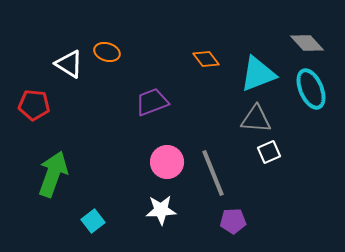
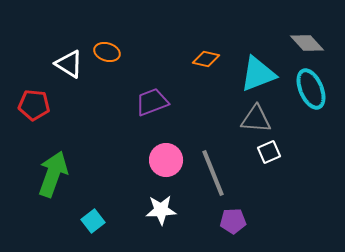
orange diamond: rotated 40 degrees counterclockwise
pink circle: moved 1 px left, 2 px up
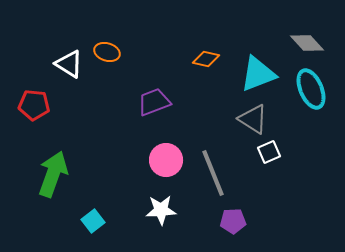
purple trapezoid: moved 2 px right
gray triangle: moved 3 px left; rotated 28 degrees clockwise
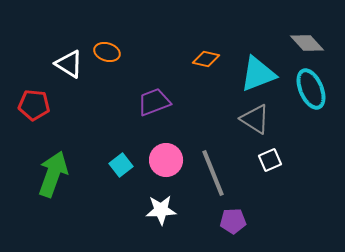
gray triangle: moved 2 px right
white square: moved 1 px right, 8 px down
cyan square: moved 28 px right, 56 px up
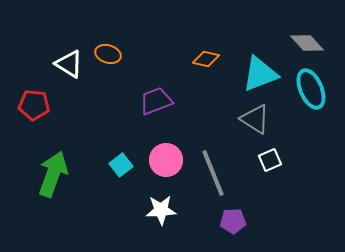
orange ellipse: moved 1 px right, 2 px down
cyan triangle: moved 2 px right
purple trapezoid: moved 2 px right, 1 px up
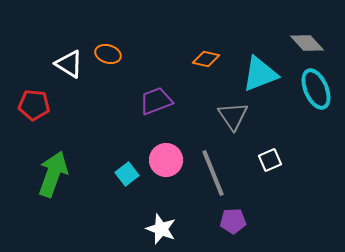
cyan ellipse: moved 5 px right
gray triangle: moved 22 px left, 3 px up; rotated 24 degrees clockwise
cyan square: moved 6 px right, 9 px down
white star: moved 19 px down; rotated 24 degrees clockwise
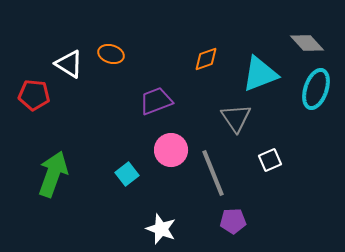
orange ellipse: moved 3 px right
orange diamond: rotated 32 degrees counterclockwise
cyan ellipse: rotated 42 degrees clockwise
red pentagon: moved 10 px up
gray triangle: moved 3 px right, 2 px down
pink circle: moved 5 px right, 10 px up
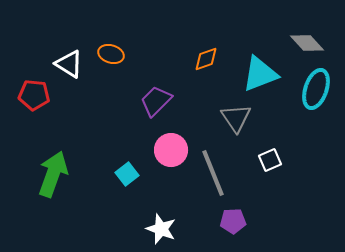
purple trapezoid: rotated 24 degrees counterclockwise
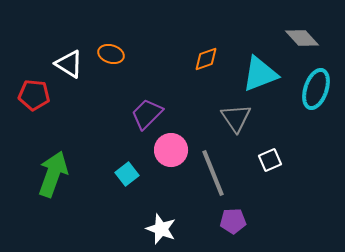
gray diamond: moved 5 px left, 5 px up
purple trapezoid: moved 9 px left, 13 px down
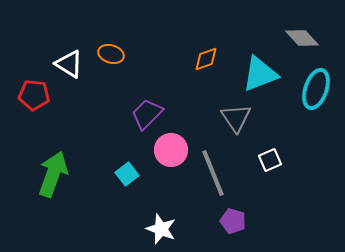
purple pentagon: rotated 20 degrees clockwise
